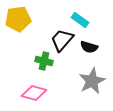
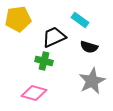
black trapezoid: moved 8 px left, 3 px up; rotated 25 degrees clockwise
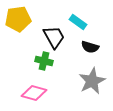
cyan rectangle: moved 2 px left, 2 px down
black trapezoid: rotated 85 degrees clockwise
black semicircle: moved 1 px right
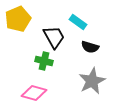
yellow pentagon: rotated 15 degrees counterclockwise
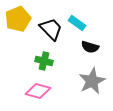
cyan rectangle: moved 1 px left, 1 px down
black trapezoid: moved 3 px left, 8 px up; rotated 15 degrees counterclockwise
pink diamond: moved 4 px right, 2 px up
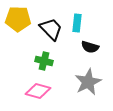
yellow pentagon: rotated 25 degrees clockwise
cyan rectangle: rotated 60 degrees clockwise
gray star: moved 4 px left, 1 px down
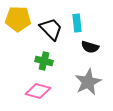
cyan rectangle: rotated 12 degrees counterclockwise
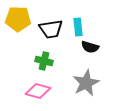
cyan rectangle: moved 1 px right, 4 px down
black trapezoid: rotated 125 degrees clockwise
gray star: moved 2 px left, 1 px down
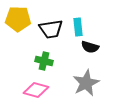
pink diamond: moved 2 px left, 1 px up
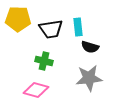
gray star: moved 3 px right, 5 px up; rotated 20 degrees clockwise
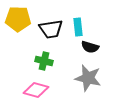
gray star: moved 1 px left; rotated 20 degrees clockwise
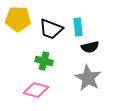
black trapezoid: rotated 30 degrees clockwise
black semicircle: rotated 30 degrees counterclockwise
gray star: rotated 16 degrees clockwise
